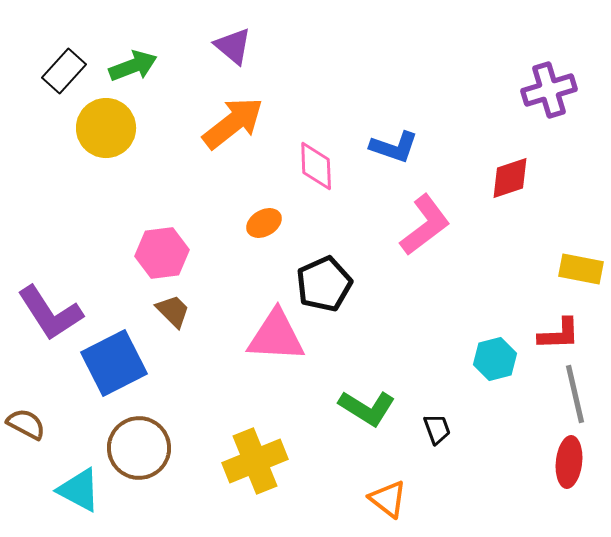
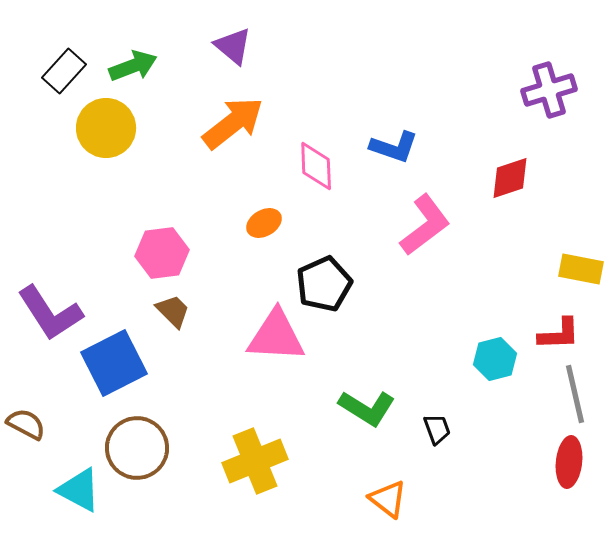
brown circle: moved 2 px left
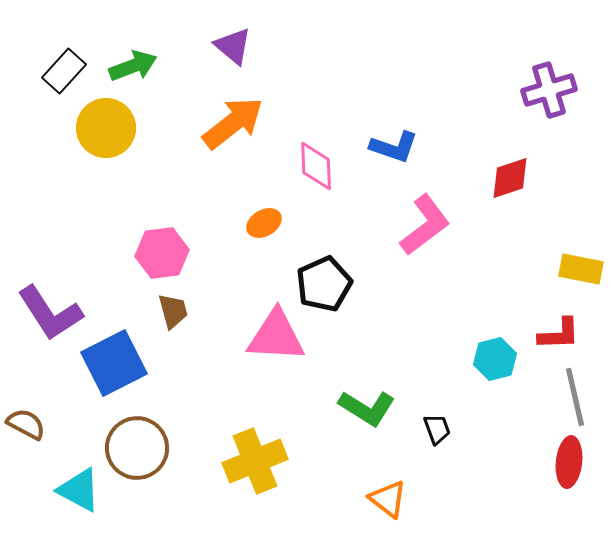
brown trapezoid: rotated 30 degrees clockwise
gray line: moved 3 px down
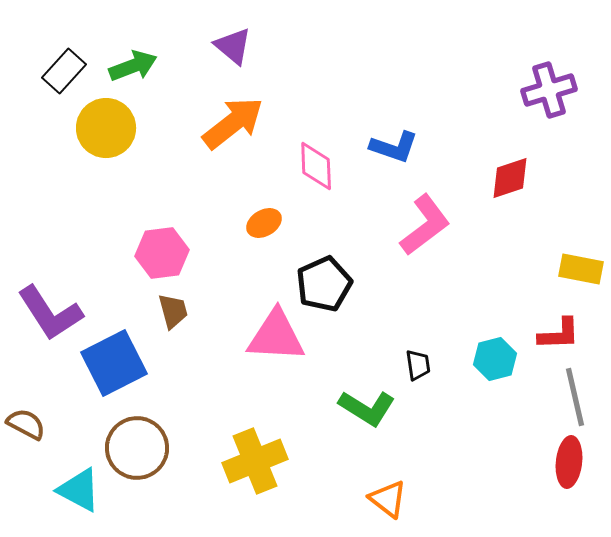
black trapezoid: moved 19 px left, 64 px up; rotated 12 degrees clockwise
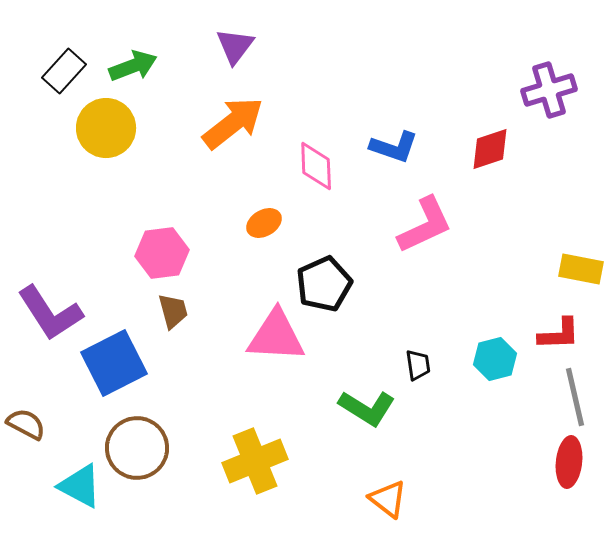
purple triangle: moved 2 px right; rotated 27 degrees clockwise
red diamond: moved 20 px left, 29 px up
pink L-shape: rotated 12 degrees clockwise
cyan triangle: moved 1 px right, 4 px up
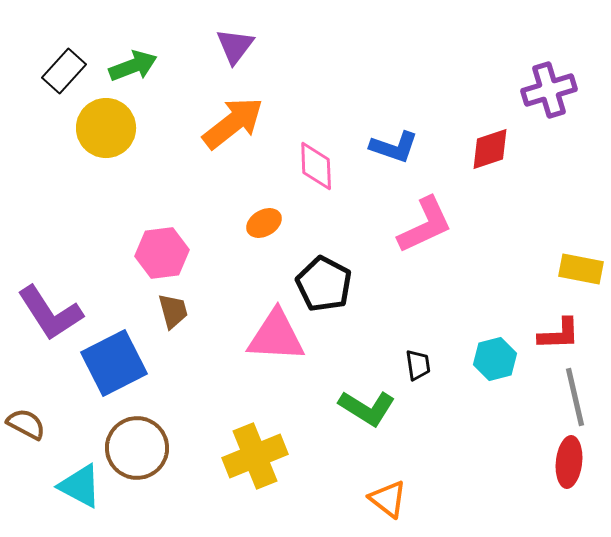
black pentagon: rotated 20 degrees counterclockwise
yellow cross: moved 5 px up
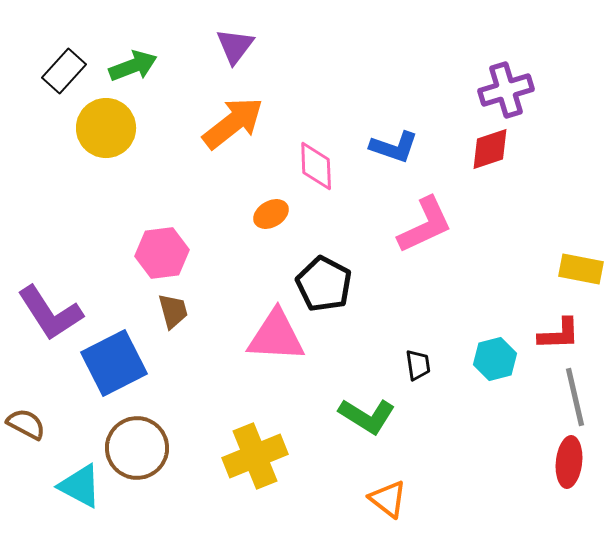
purple cross: moved 43 px left
orange ellipse: moved 7 px right, 9 px up
green L-shape: moved 8 px down
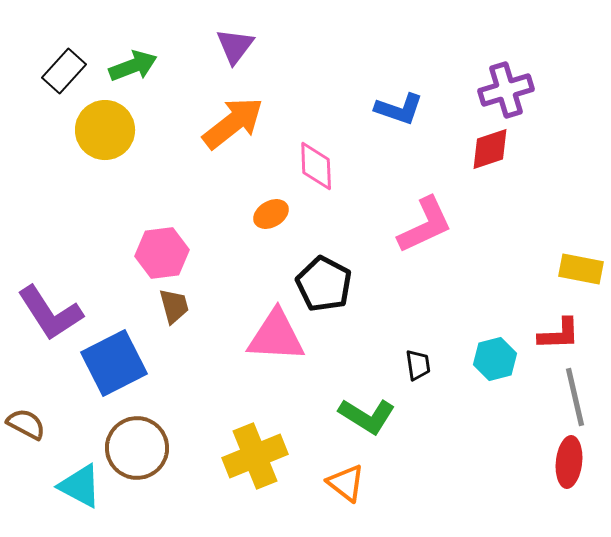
yellow circle: moved 1 px left, 2 px down
blue L-shape: moved 5 px right, 38 px up
brown trapezoid: moved 1 px right, 5 px up
orange triangle: moved 42 px left, 16 px up
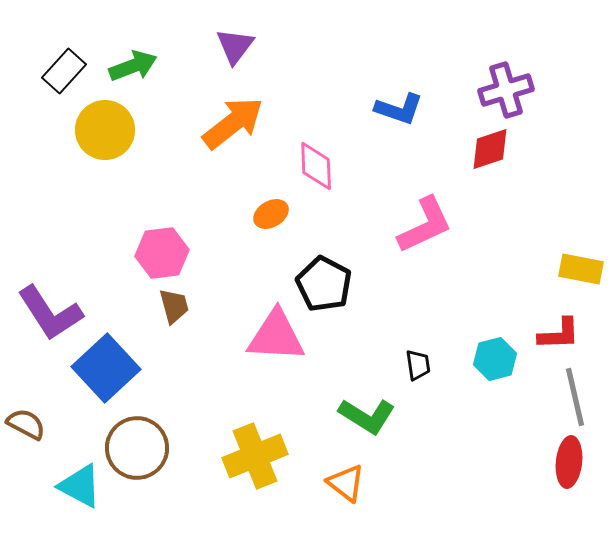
blue square: moved 8 px left, 5 px down; rotated 16 degrees counterclockwise
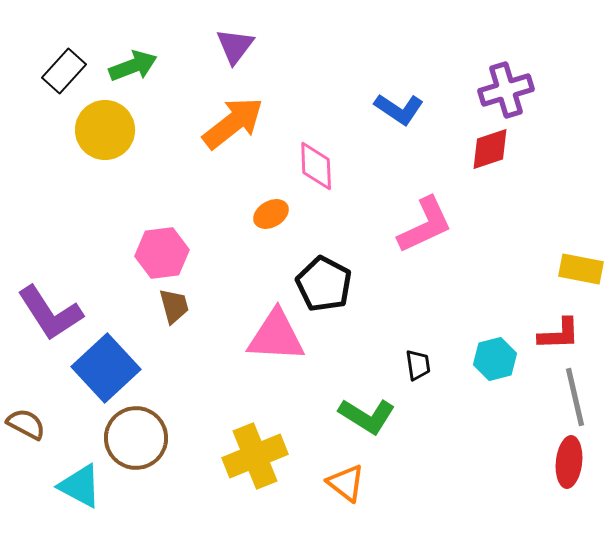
blue L-shape: rotated 15 degrees clockwise
brown circle: moved 1 px left, 10 px up
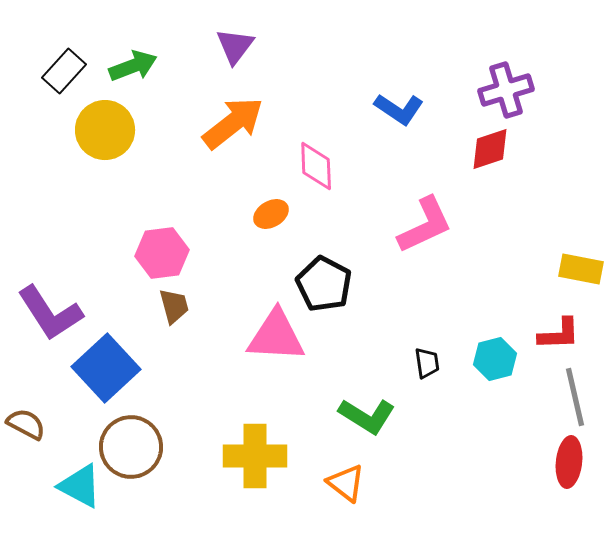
black trapezoid: moved 9 px right, 2 px up
brown circle: moved 5 px left, 9 px down
yellow cross: rotated 22 degrees clockwise
